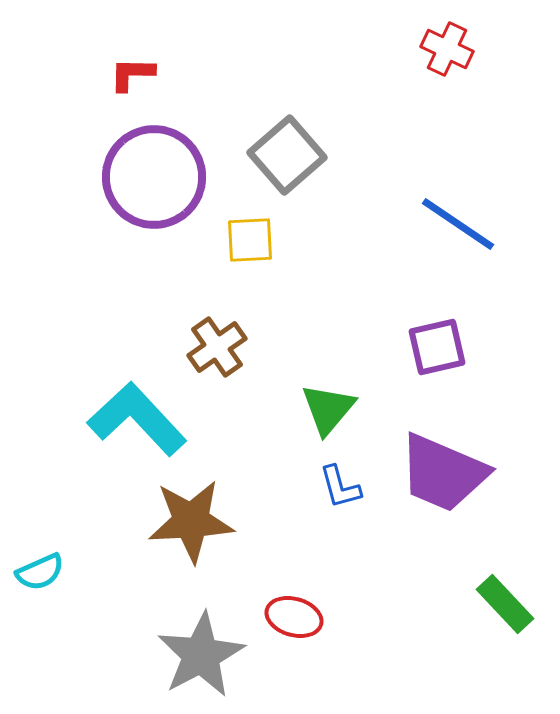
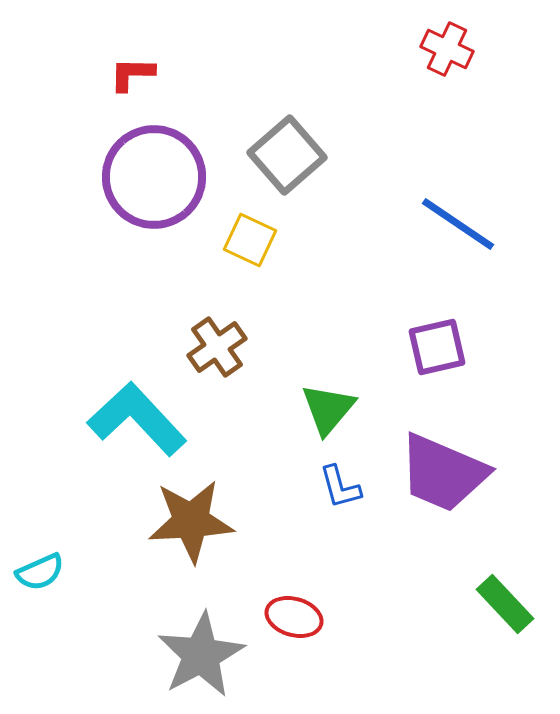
yellow square: rotated 28 degrees clockwise
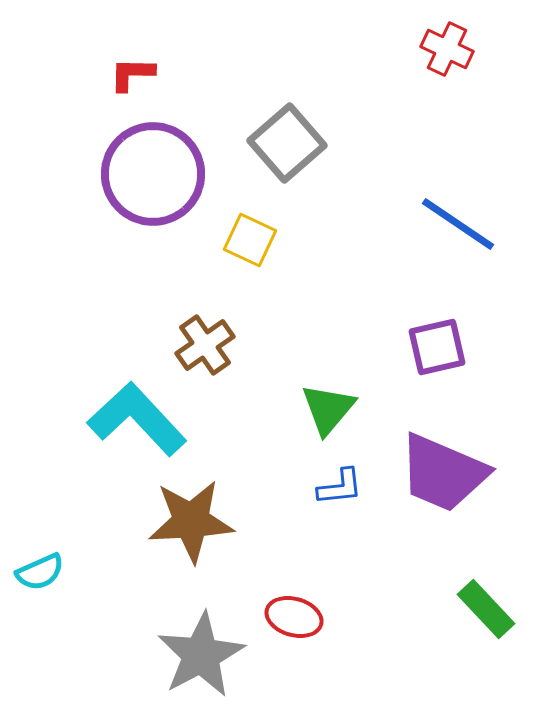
gray square: moved 12 px up
purple circle: moved 1 px left, 3 px up
brown cross: moved 12 px left, 2 px up
blue L-shape: rotated 81 degrees counterclockwise
green rectangle: moved 19 px left, 5 px down
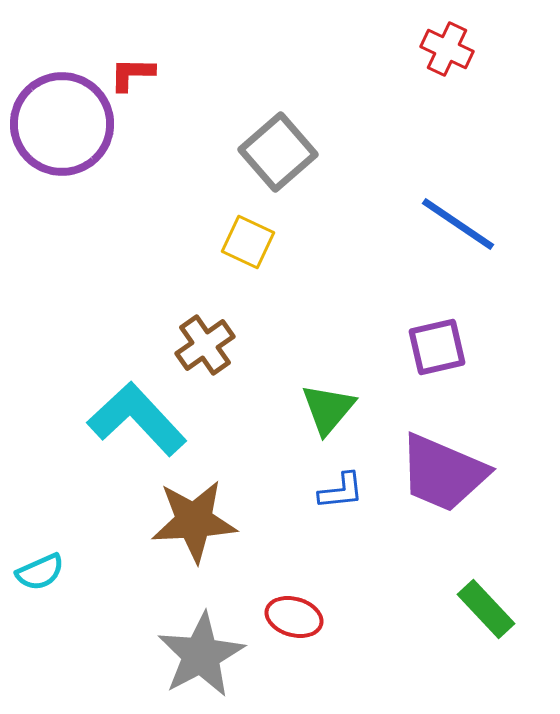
gray square: moved 9 px left, 9 px down
purple circle: moved 91 px left, 50 px up
yellow square: moved 2 px left, 2 px down
blue L-shape: moved 1 px right, 4 px down
brown star: moved 3 px right
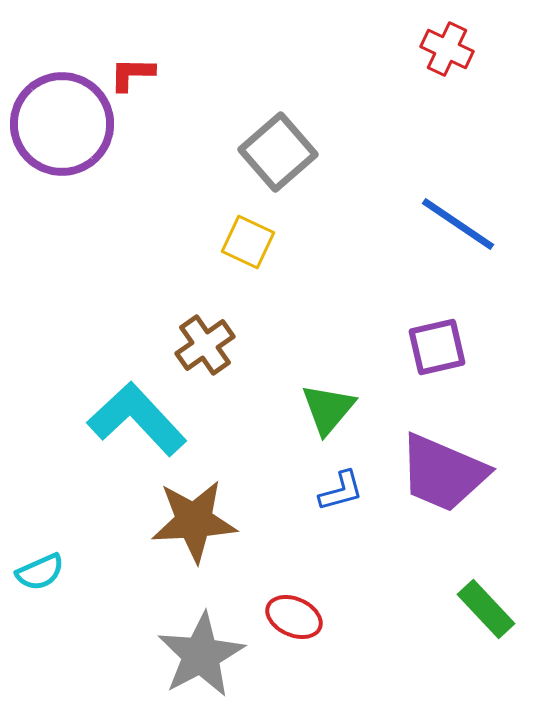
blue L-shape: rotated 9 degrees counterclockwise
red ellipse: rotated 8 degrees clockwise
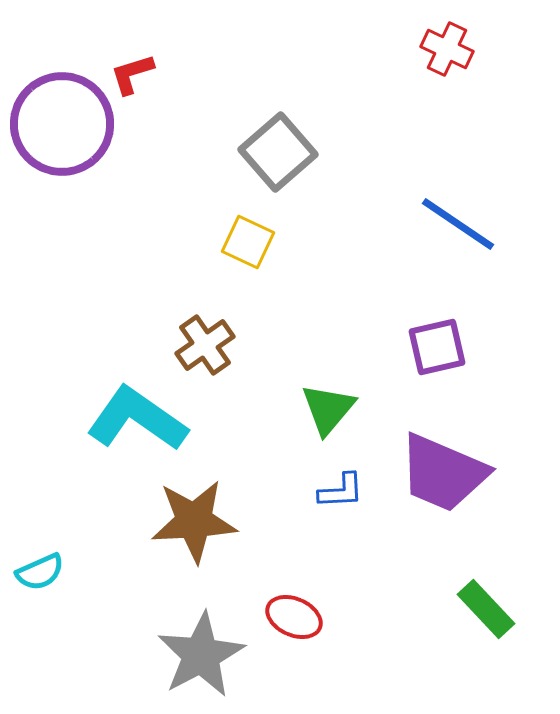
red L-shape: rotated 18 degrees counterclockwise
cyan L-shape: rotated 12 degrees counterclockwise
blue L-shape: rotated 12 degrees clockwise
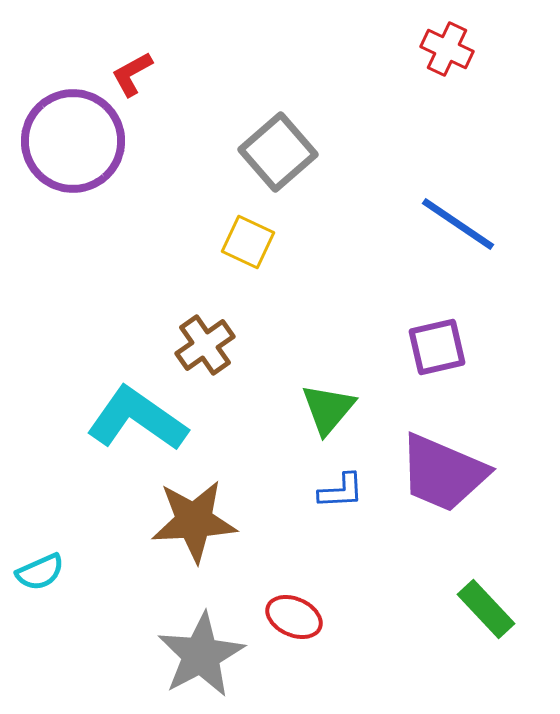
red L-shape: rotated 12 degrees counterclockwise
purple circle: moved 11 px right, 17 px down
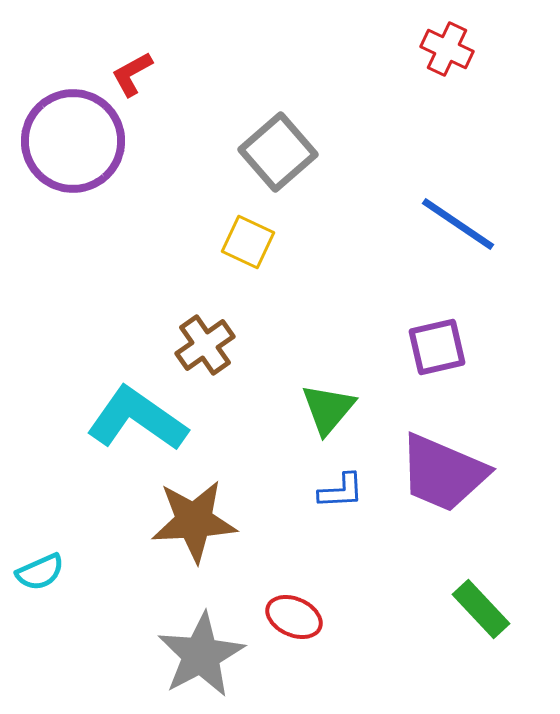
green rectangle: moved 5 px left
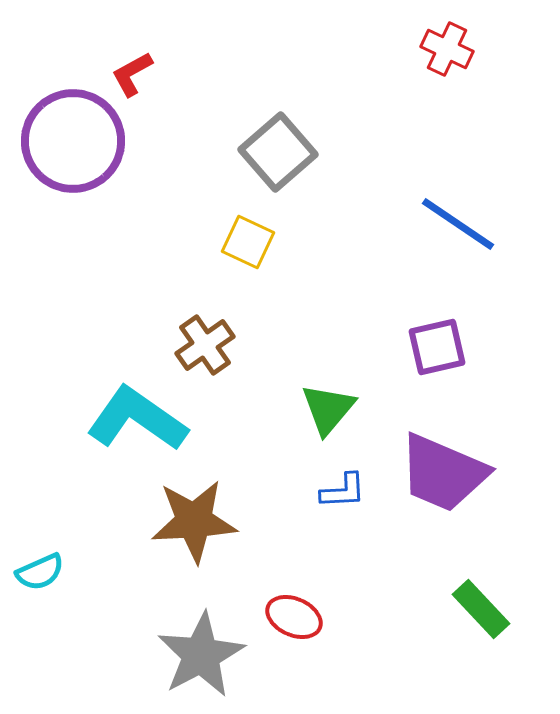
blue L-shape: moved 2 px right
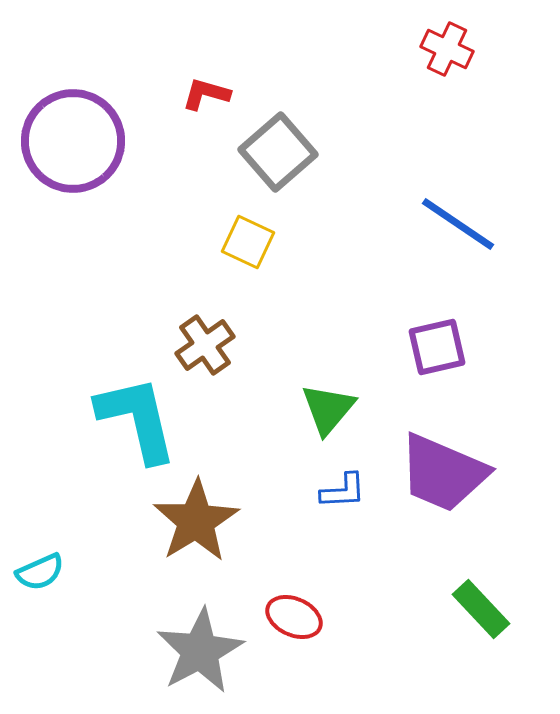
red L-shape: moved 74 px right, 20 px down; rotated 45 degrees clockwise
cyan L-shape: rotated 42 degrees clockwise
brown star: moved 2 px right; rotated 28 degrees counterclockwise
gray star: moved 1 px left, 4 px up
